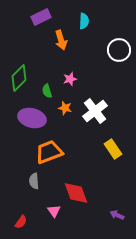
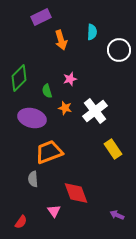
cyan semicircle: moved 8 px right, 11 px down
gray semicircle: moved 1 px left, 2 px up
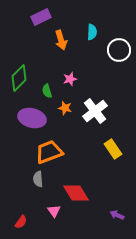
gray semicircle: moved 5 px right
red diamond: rotated 12 degrees counterclockwise
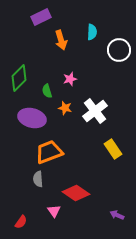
red diamond: rotated 24 degrees counterclockwise
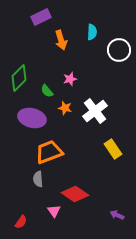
green semicircle: rotated 24 degrees counterclockwise
red diamond: moved 1 px left, 1 px down
